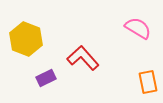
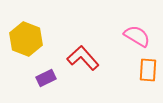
pink semicircle: moved 1 px left, 8 px down
orange rectangle: moved 12 px up; rotated 15 degrees clockwise
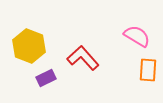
yellow hexagon: moved 3 px right, 7 px down
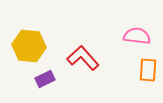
pink semicircle: rotated 24 degrees counterclockwise
yellow hexagon: rotated 16 degrees counterclockwise
purple rectangle: moved 1 px left, 1 px down
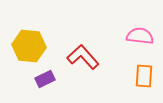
pink semicircle: moved 3 px right
red L-shape: moved 1 px up
orange rectangle: moved 4 px left, 6 px down
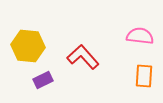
yellow hexagon: moved 1 px left
purple rectangle: moved 2 px left, 1 px down
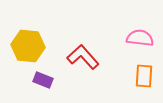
pink semicircle: moved 2 px down
purple rectangle: rotated 48 degrees clockwise
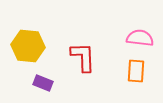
red L-shape: rotated 40 degrees clockwise
orange rectangle: moved 8 px left, 5 px up
purple rectangle: moved 3 px down
